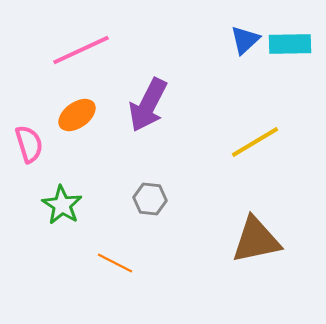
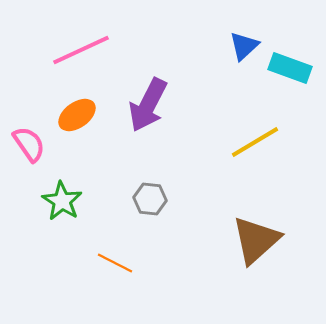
blue triangle: moved 1 px left, 6 px down
cyan rectangle: moved 24 px down; rotated 21 degrees clockwise
pink semicircle: rotated 18 degrees counterclockwise
green star: moved 4 px up
brown triangle: rotated 30 degrees counterclockwise
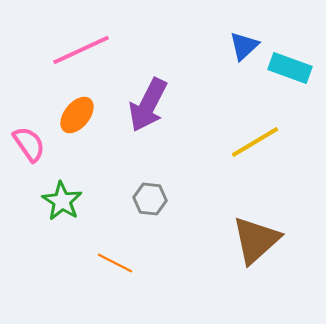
orange ellipse: rotated 15 degrees counterclockwise
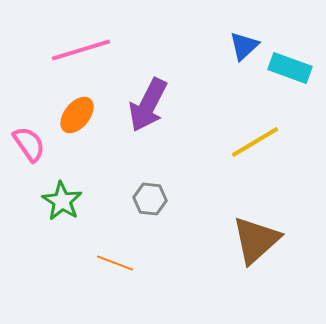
pink line: rotated 8 degrees clockwise
orange line: rotated 6 degrees counterclockwise
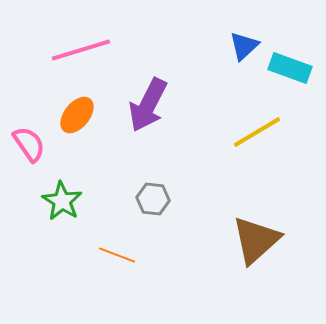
yellow line: moved 2 px right, 10 px up
gray hexagon: moved 3 px right
orange line: moved 2 px right, 8 px up
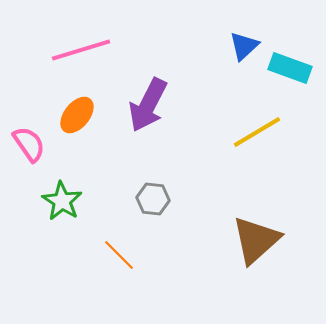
orange line: moved 2 px right; rotated 24 degrees clockwise
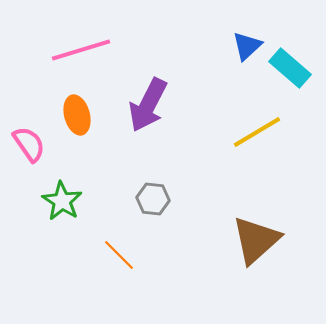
blue triangle: moved 3 px right
cyan rectangle: rotated 21 degrees clockwise
orange ellipse: rotated 54 degrees counterclockwise
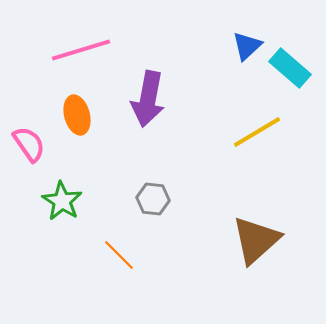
purple arrow: moved 6 px up; rotated 16 degrees counterclockwise
